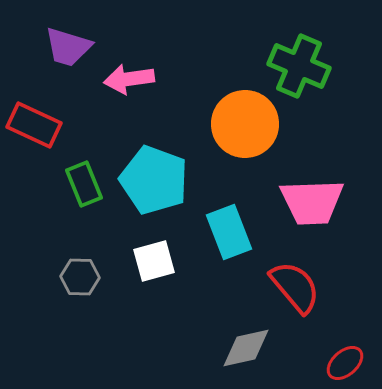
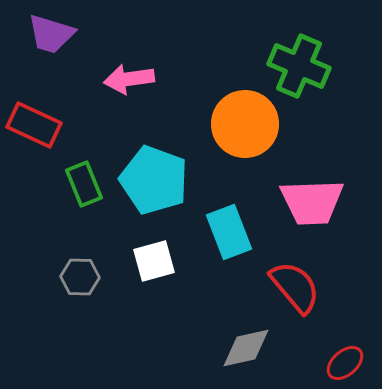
purple trapezoid: moved 17 px left, 13 px up
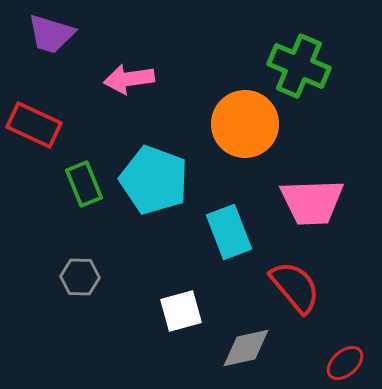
white square: moved 27 px right, 50 px down
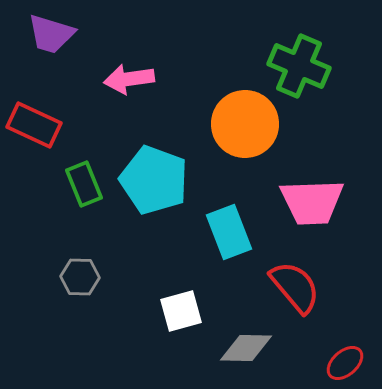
gray diamond: rotated 14 degrees clockwise
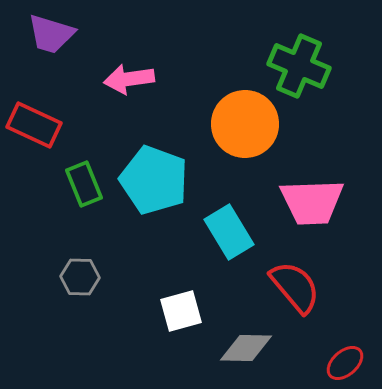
cyan rectangle: rotated 10 degrees counterclockwise
